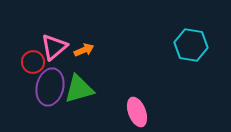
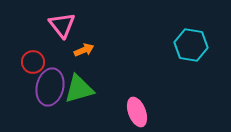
pink triangle: moved 8 px right, 22 px up; rotated 28 degrees counterclockwise
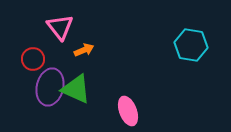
pink triangle: moved 2 px left, 2 px down
red circle: moved 3 px up
green triangle: moved 3 px left; rotated 40 degrees clockwise
pink ellipse: moved 9 px left, 1 px up
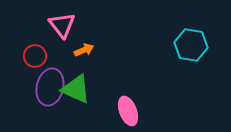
pink triangle: moved 2 px right, 2 px up
red circle: moved 2 px right, 3 px up
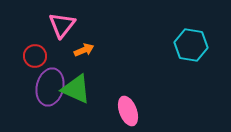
pink triangle: rotated 16 degrees clockwise
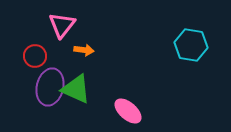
orange arrow: rotated 30 degrees clockwise
pink ellipse: rotated 28 degrees counterclockwise
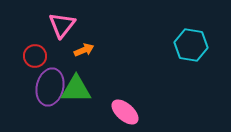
orange arrow: rotated 30 degrees counterclockwise
green triangle: rotated 24 degrees counterclockwise
pink ellipse: moved 3 px left, 1 px down
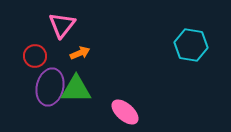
orange arrow: moved 4 px left, 3 px down
